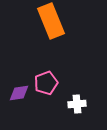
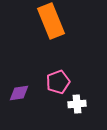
pink pentagon: moved 12 px right, 1 px up
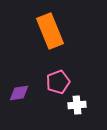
orange rectangle: moved 1 px left, 10 px down
white cross: moved 1 px down
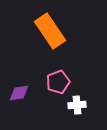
orange rectangle: rotated 12 degrees counterclockwise
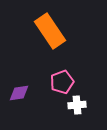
pink pentagon: moved 4 px right
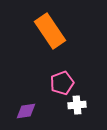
pink pentagon: moved 1 px down
purple diamond: moved 7 px right, 18 px down
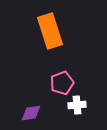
orange rectangle: rotated 16 degrees clockwise
purple diamond: moved 5 px right, 2 px down
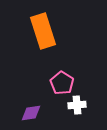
orange rectangle: moved 7 px left
pink pentagon: rotated 20 degrees counterclockwise
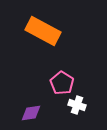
orange rectangle: rotated 44 degrees counterclockwise
white cross: rotated 24 degrees clockwise
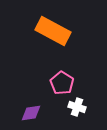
orange rectangle: moved 10 px right
white cross: moved 2 px down
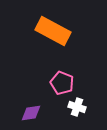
pink pentagon: rotated 10 degrees counterclockwise
